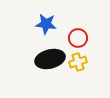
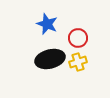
blue star: moved 1 px right; rotated 15 degrees clockwise
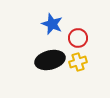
blue star: moved 5 px right
black ellipse: moved 1 px down
